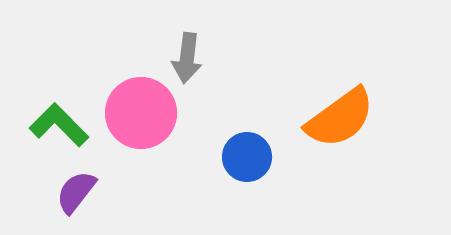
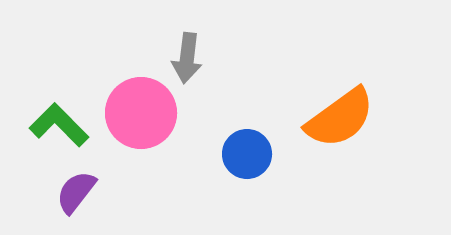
blue circle: moved 3 px up
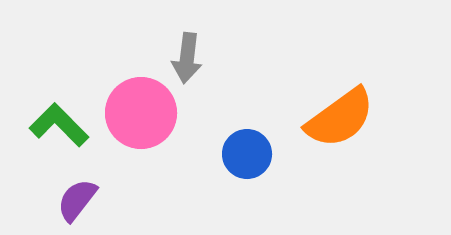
purple semicircle: moved 1 px right, 8 px down
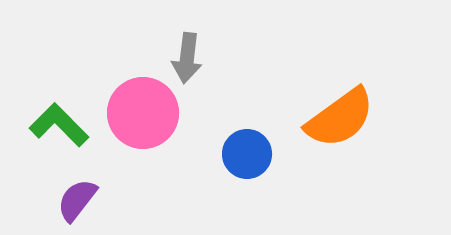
pink circle: moved 2 px right
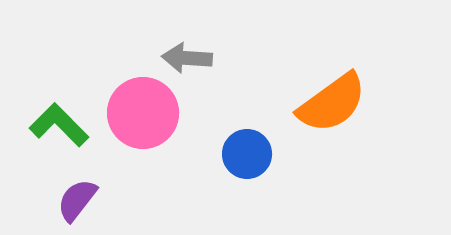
gray arrow: rotated 87 degrees clockwise
orange semicircle: moved 8 px left, 15 px up
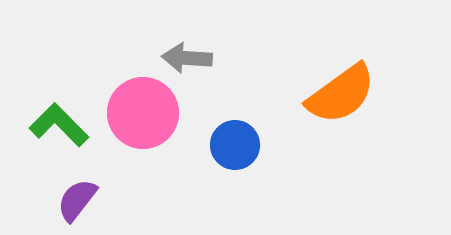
orange semicircle: moved 9 px right, 9 px up
blue circle: moved 12 px left, 9 px up
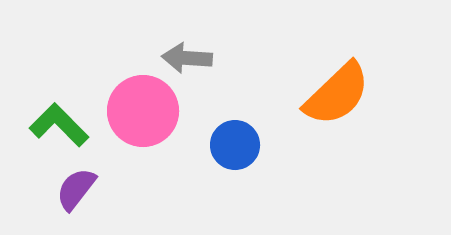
orange semicircle: moved 4 px left; rotated 8 degrees counterclockwise
pink circle: moved 2 px up
purple semicircle: moved 1 px left, 11 px up
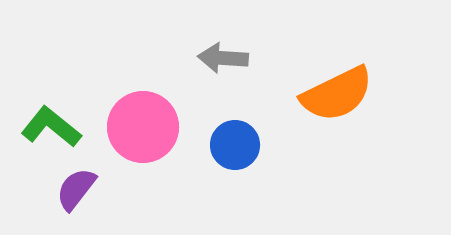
gray arrow: moved 36 px right
orange semicircle: rotated 18 degrees clockwise
pink circle: moved 16 px down
green L-shape: moved 8 px left, 2 px down; rotated 6 degrees counterclockwise
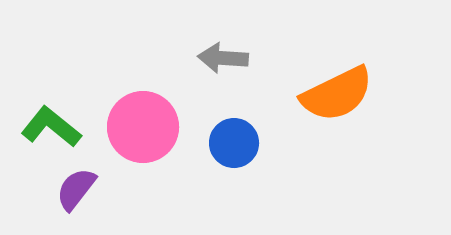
blue circle: moved 1 px left, 2 px up
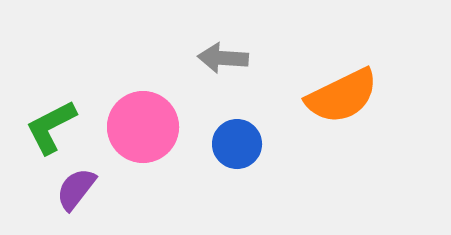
orange semicircle: moved 5 px right, 2 px down
green L-shape: rotated 66 degrees counterclockwise
blue circle: moved 3 px right, 1 px down
